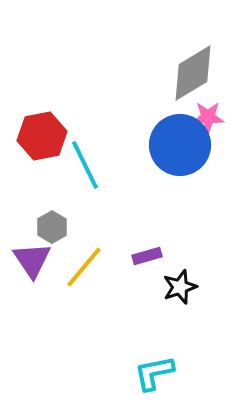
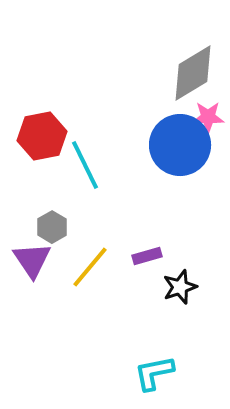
yellow line: moved 6 px right
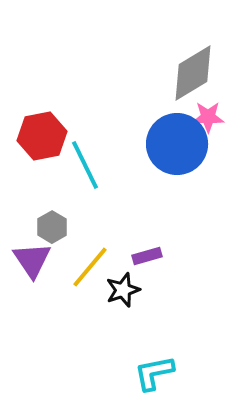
blue circle: moved 3 px left, 1 px up
black star: moved 57 px left, 3 px down
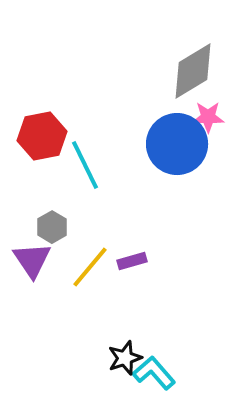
gray diamond: moved 2 px up
purple rectangle: moved 15 px left, 5 px down
black star: moved 2 px right, 68 px down
cyan L-shape: rotated 60 degrees clockwise
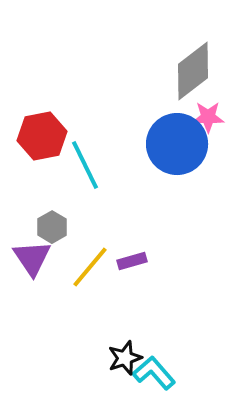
gray diamond: rotated 6 degrees counterclockwise
purple triangle: moved 2 px up
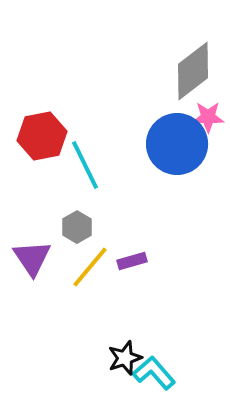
gray hexagon: moved 25 px right
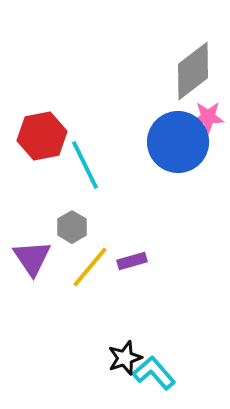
blue circle: moved 1 px right, 2 px up
gray hexagon: moved 5 px left
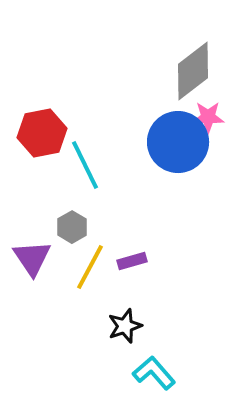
red hexagon: moved 3 px up
yellow line: rotated 12 degrees counterclockwise
black star: moved 32 px up
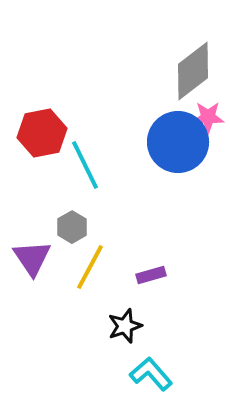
purple rectangle: moved 19 px right, 14 px down
cyan L-shape: moved 3 px left, 1 px down
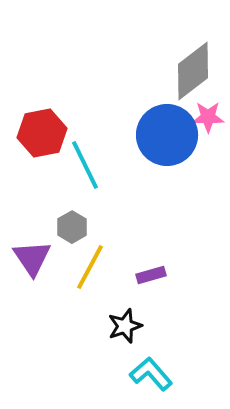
blue circle: moved 11 px left, 7 px up
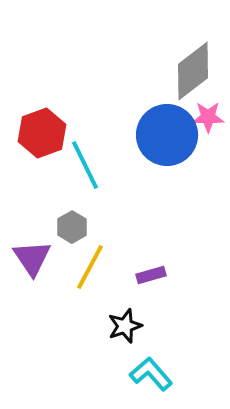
red hexagon: rotated 9 degrees counterclockwise
